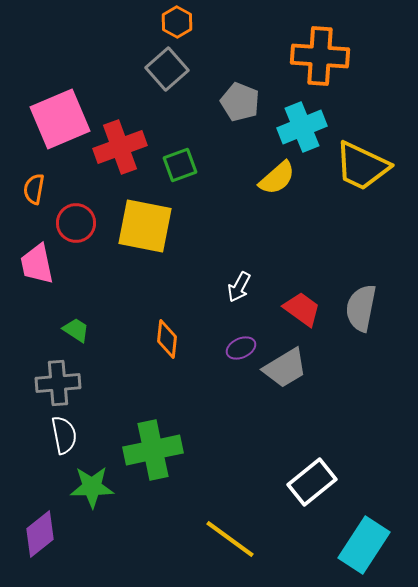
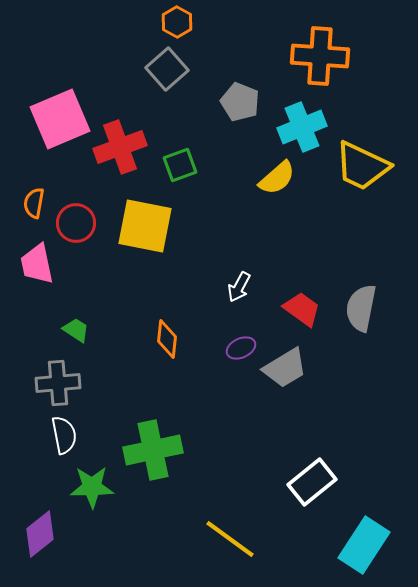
orange semicircle: moved 14 px down
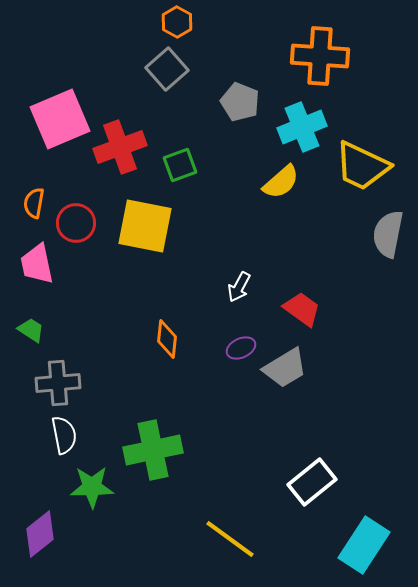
yellow semicircle: moved 4 px right, 4 px down
gray semicircle: moved 27 px right, 74 px up
green trapezoid: moved 45 px left
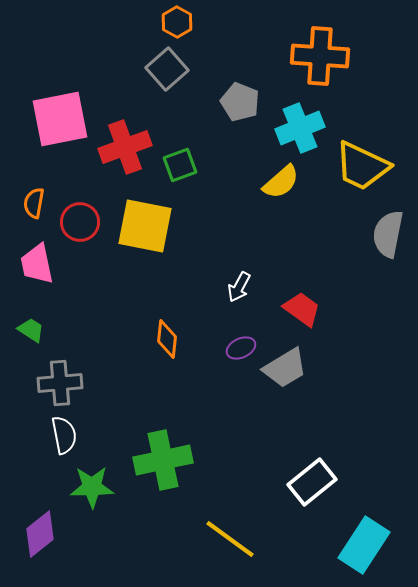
pink square: rotated 12 degrees clockwise
cyan cross: moved 2 px left, 1 px down
red cross: moved 5 px right
red circle: moved 4 px right, 1 px up
gray cross: moved 2 px right
green cross: moved 10 px right, 10 px down
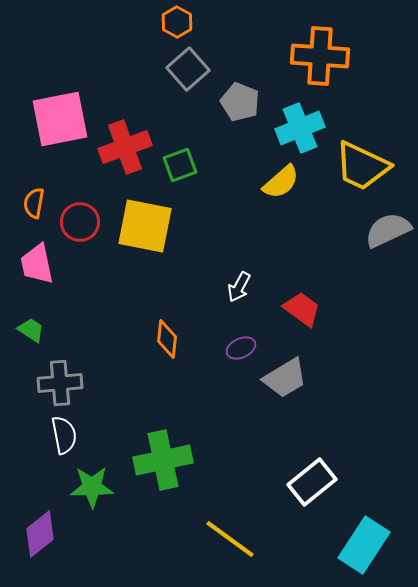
gray square: moved 21 px right
gray semicircle: moved 4 px up; rotated 54 degrees clockwise
gray trapezoid: moved 10 px down
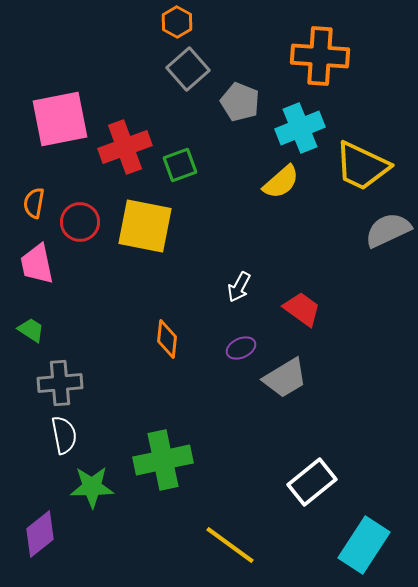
yellow line: moved 6 px down
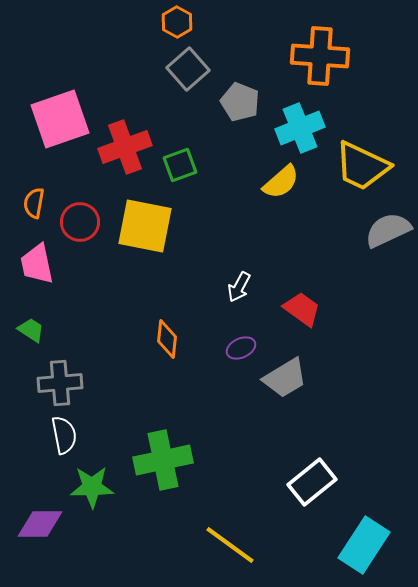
pink square: rotated 8 degrees counterclockwise
purple diamond: moved 10 px up; rotated 39 degrees clockwise
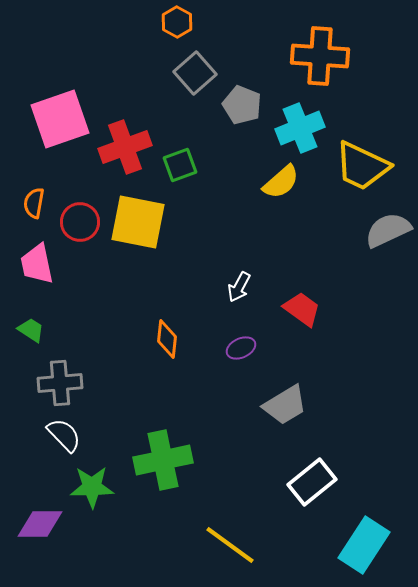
gray square: moved 7 px right, 4 px down
gray pentagon: moved 2 px right, 3 px down
yellow square: moved 7 px left, 4 px up
gray trapezoid: moved 27 px down
white semicircle: rotated 33 degrees counterclockwise
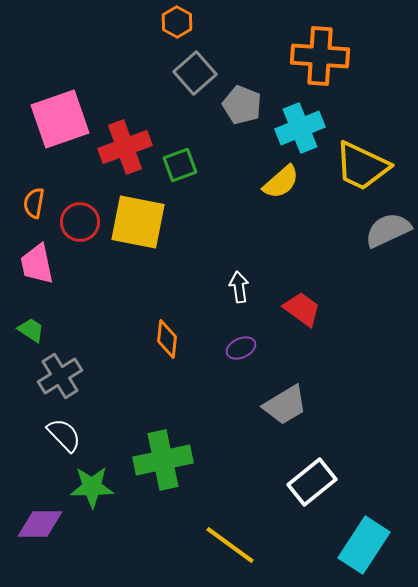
white arrow: rotated 144 degrees clockwise
gray cross: moved 7 px up; rotated 27 degrees counterclockwise
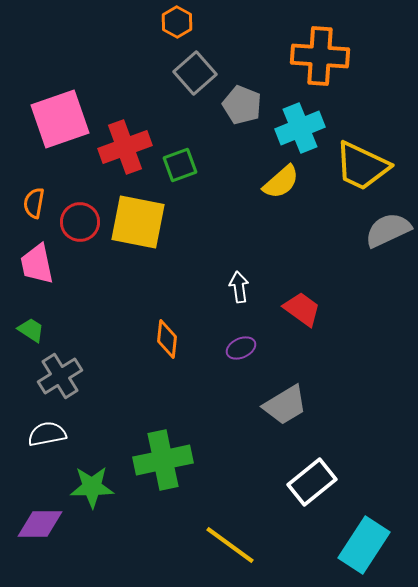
white semicircle: moved 17 px left, 1 px up; rotated 57 degrees counterclockwise
